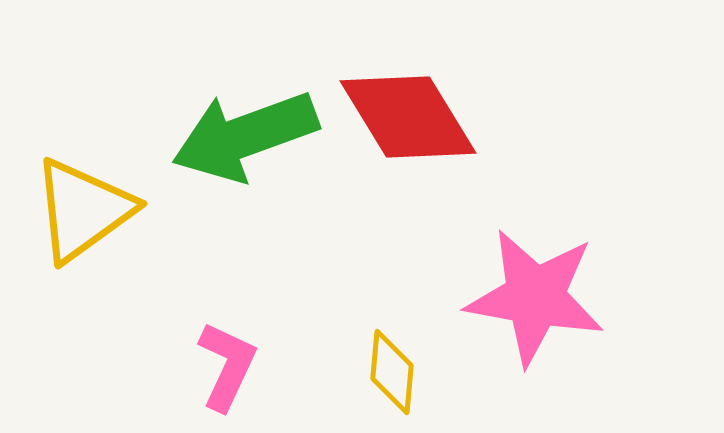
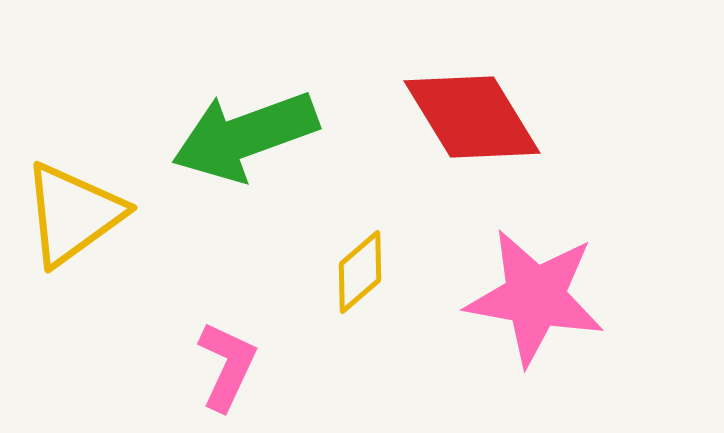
red diamond: moved 64 px right
yellow triangle: moved 10 px left, 4 px down
yellow diamond: moved 32 px left, 100 px up; rotated 44 degrees clockwise
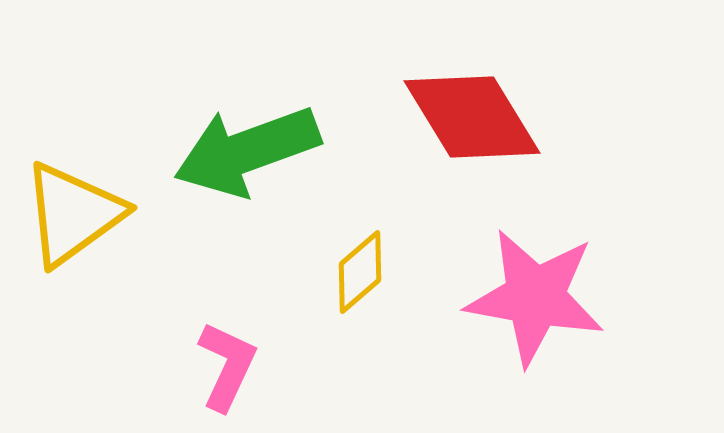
green arrow: moved 2 px right, 15 px down
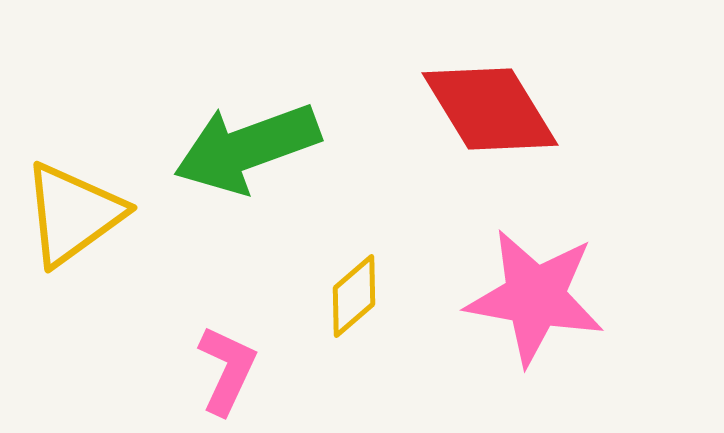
red diamond: moved 18 px right, 8 px up
green arrow: moved 3 px up
yellow diamond: moved 6 px left, 24 px down
pink L-shape: moved 4 px down
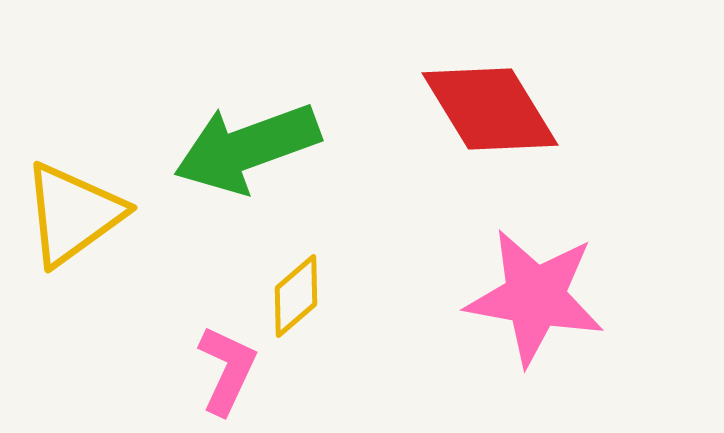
yellow diamond: moved 58 px left
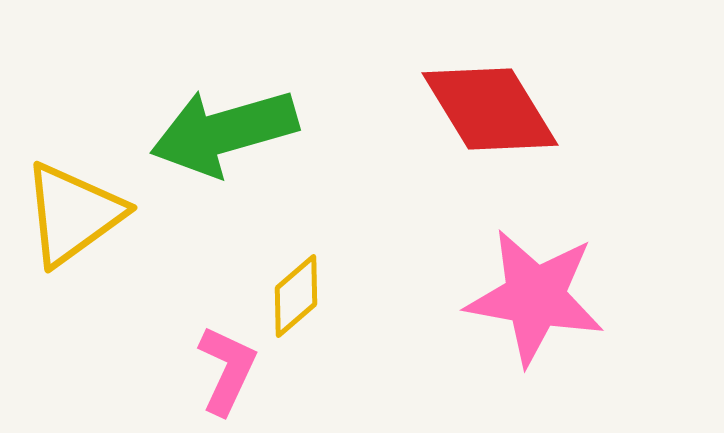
green arrow: moved 23 px left, 16 px up; rotated 4 degrees clockwise
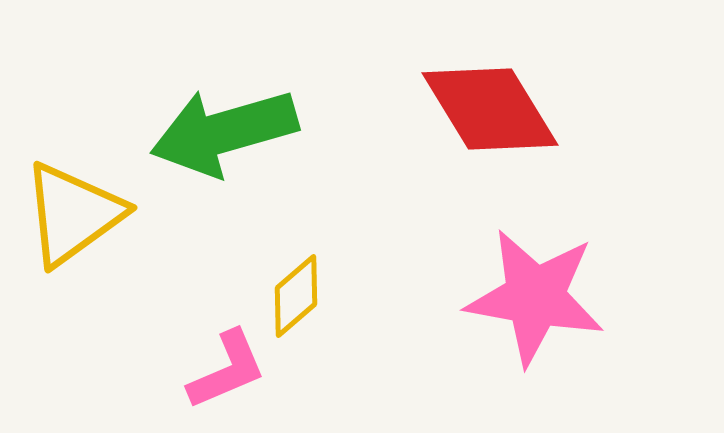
pink L-shape: rotated 42 degrees clockwise
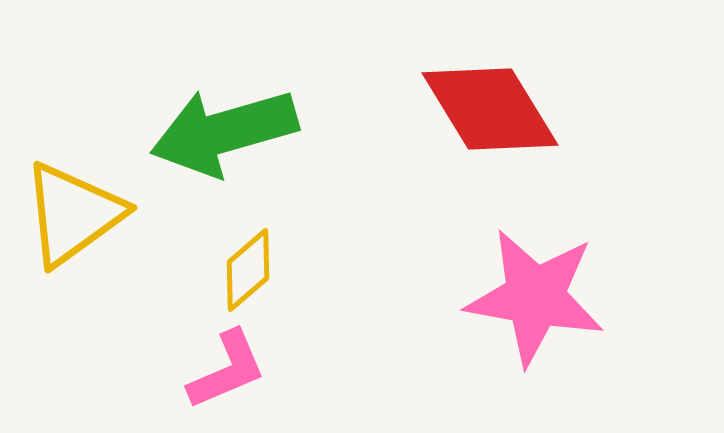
yellow diamond: moved 48 px left, 26 px up
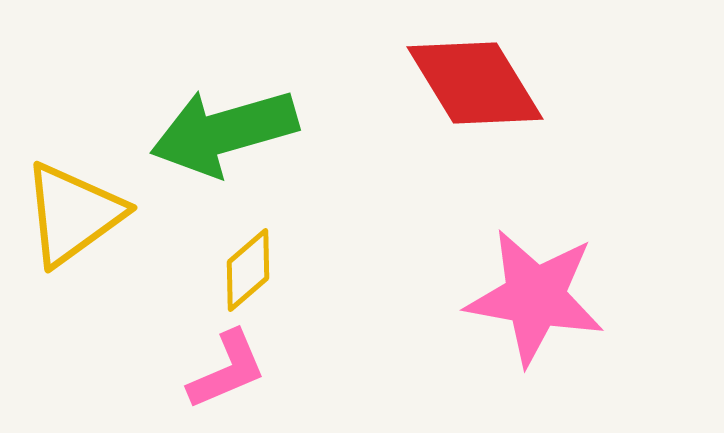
red diamond: moved 15 px left, 26 px up
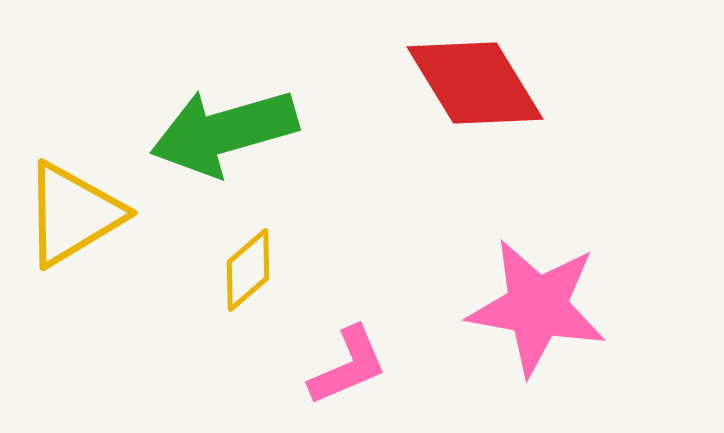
yellow triangle: rotated 5 degrees clockwise
pink star: moved 2 px right, 10 px down
pink L-shape: moved 121 px right, 4 px up
